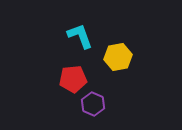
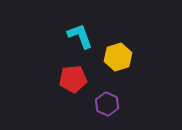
yellow hexagon: rotated 8 degrees counterclockwise
purple hexagon: moved 14 px right
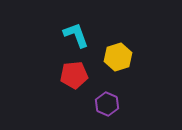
cyan L-shape: moved 4 px left, 1 px up
red pentagon: moved 1 px right, 4 px up
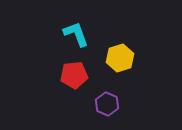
cyan L-shape: moved 1 px up
yellow hexagon: moved 2 px right, 1 px down
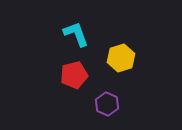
yellow hexagon: moved 1 px right
red pentagon: rotated 8 degrees counterclockwise
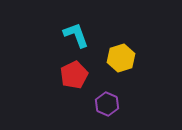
cyan L-shape: moved 1 px down
red pentagon: rotated 12 degrees counterclockwise
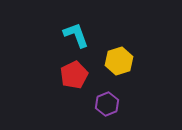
yellow hexagon: moved 2 px left, 3 px down
purple hexagon: rotated 15 degrees clockwise
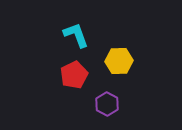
yellow hexagon: rotated 16 degrees clockwise
purple hexagon: rotated 10 degrees counterclockwise
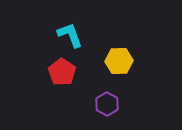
cyan L-shape: moved 6 px left
red pentagon: moved 12 px left, 3 px up; rotated 12 degrees counterclockwise
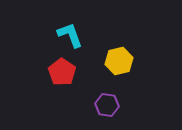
yellow hexagon: rotated 12 degrees counterclockwise
purple hexagon: moved 1 px down; rotated 20 degrees counterclockwise
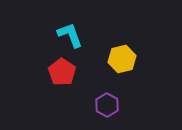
yellow hexagon: moved 3 px right, 2 px up
purple hexagon: rotated 20 degrees clockwise
